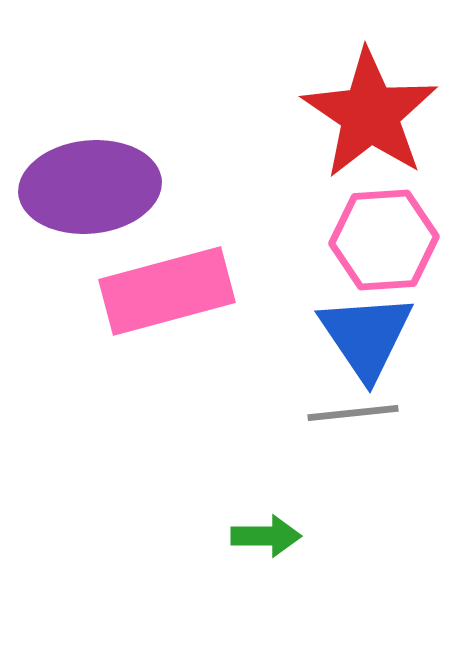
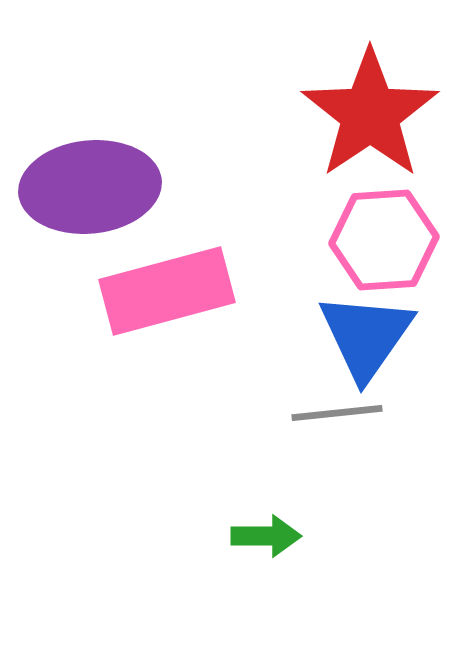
red star: rotated 4 degrees clockwise
blue triangle: rotated 9 degrees clockwise
gray line: moved 16 px left
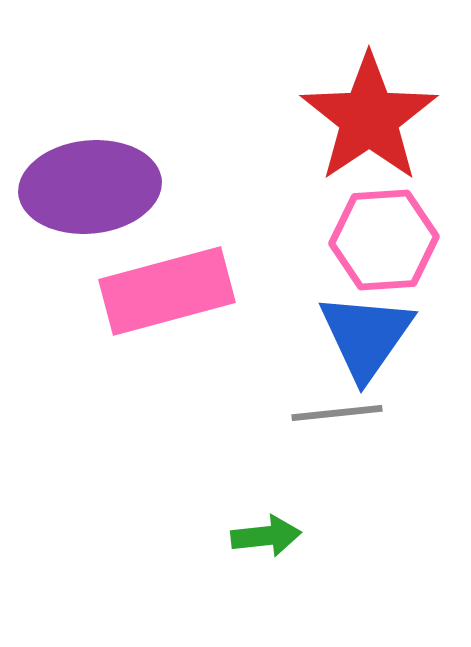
red star: moved 1 px left, 4 px down
green arrow: rotated 6 degrees counterclockwise
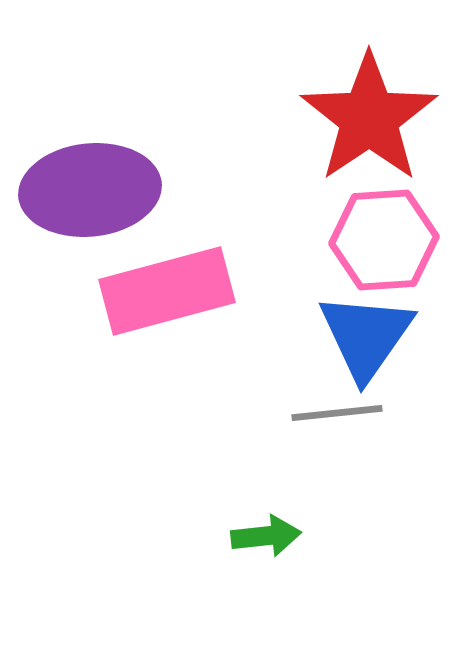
purple ellipse: moved 3 px down
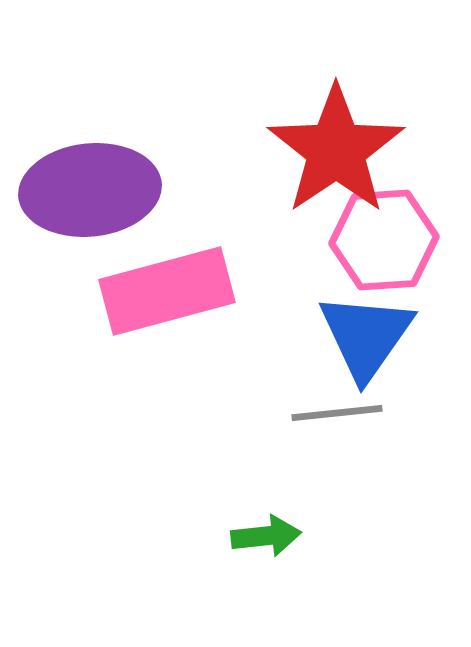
red star: moved 33 px left, 32 px down
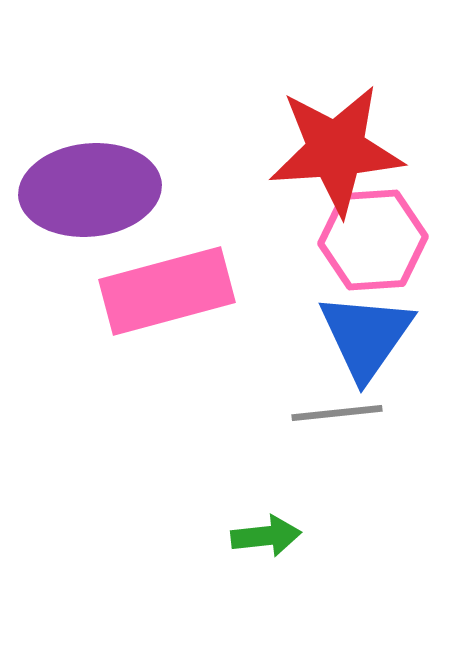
red star: rotated 30 degrees clockwise
pink hexagon: moved 11 px left
